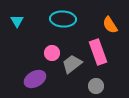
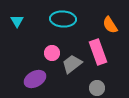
gray circle: moved 1 px right, 2 px down
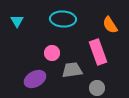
gray trapezoid: moved 6 px down; rotated 30 degrees clockwise
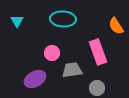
orange semicircle: moved 6 px right, 1 px down
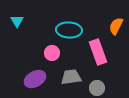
cyan ellipse: moved 6 px right, 11 px down
orange semicircle: rotated 60 degrees clockwise
gray trapezoid: moved 1 px left, 7 px down
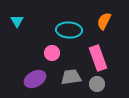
orange semicircle: moved 12 px left, 5 px up
pink rectangle: moved 6 px down
gray circle: moved 4 px up
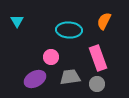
pink circle: moved 1 px left, 4 px down
gray trapezoid: moved 1 px left
